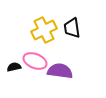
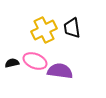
black semicircle: moved 2 px left, 4 px up
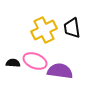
black semicircle: moved 1 px right; rotated 16 degrees clockwise
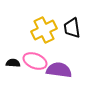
purple semicircle: moved 1 px left, 1 px up
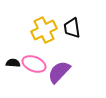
pink ellipse: moved 1 px left, 3 px down
purple semicircle: moved 2 px down; rotated 55 degrees counterclockwise
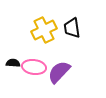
pink ellipse: moved 3 px down; rotated 15 degrees counterclockwise
